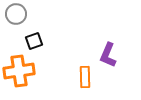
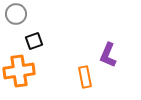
orange rectangle: rotated 10 degrees counterclockwise
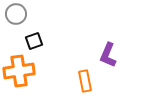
orange rectangle: moved 4 px down
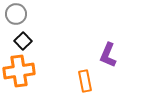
black square: moved 11 px left; rotated 24 degrees counterclockwise
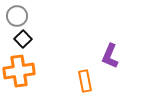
gray circle: moved 1 px right, 2 px down
black square: moved 2 px up
purple L-shape: moved 2 px right, 1 px down
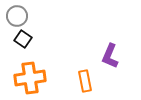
black square: rotated 12 degrees counterclockwise
orange cross: moved 11 px right, 7 px down
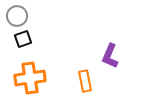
black square: rotated 36 degrees clockwise
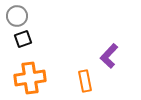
purple L-shape: moved 1 px left; rotated 20 degrees clockwise
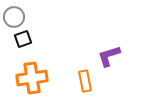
gray circle: moved 3 px left, 1 px down
purple L-shape: rotated 30 degrees clockwise
orange cross: moved 2 px right
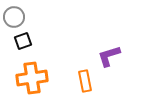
black square: moved 2 px down
